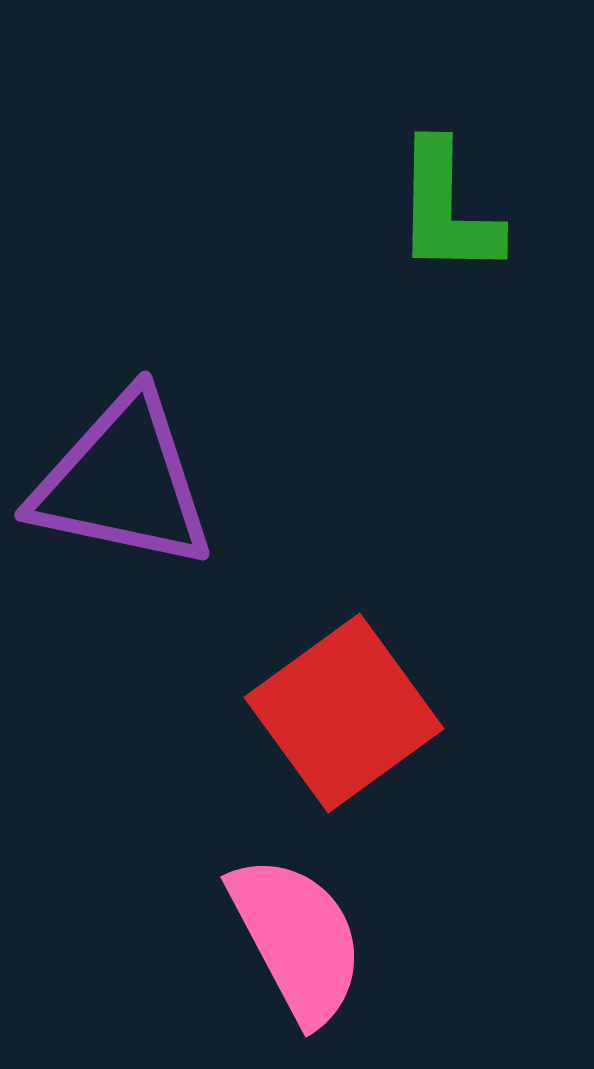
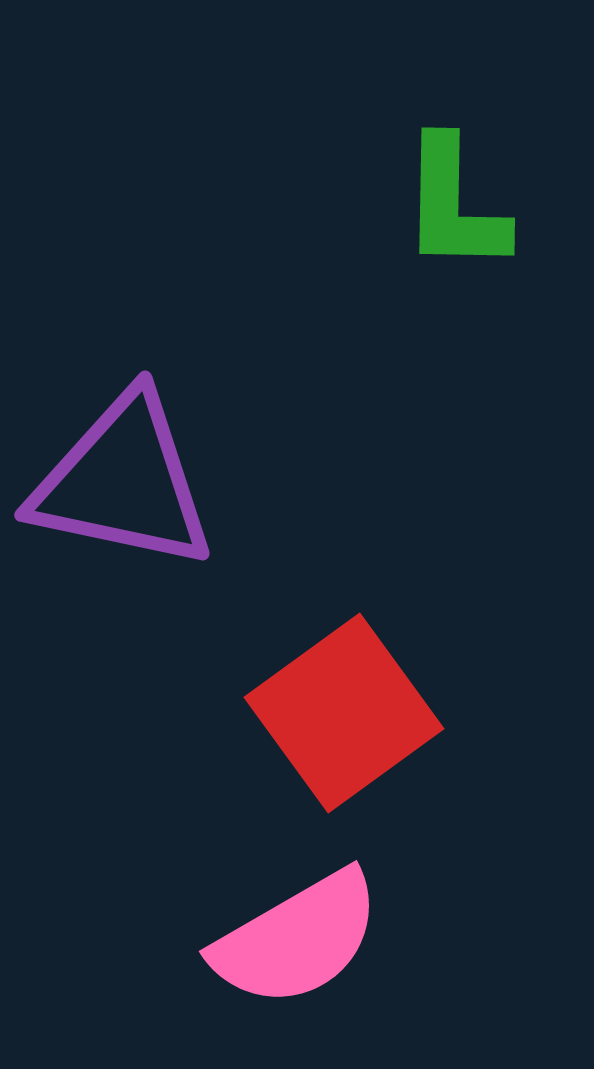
green L-shape: moved 7 px right, 4 px up
pink semicircle: rotated 88 degrees clockwise
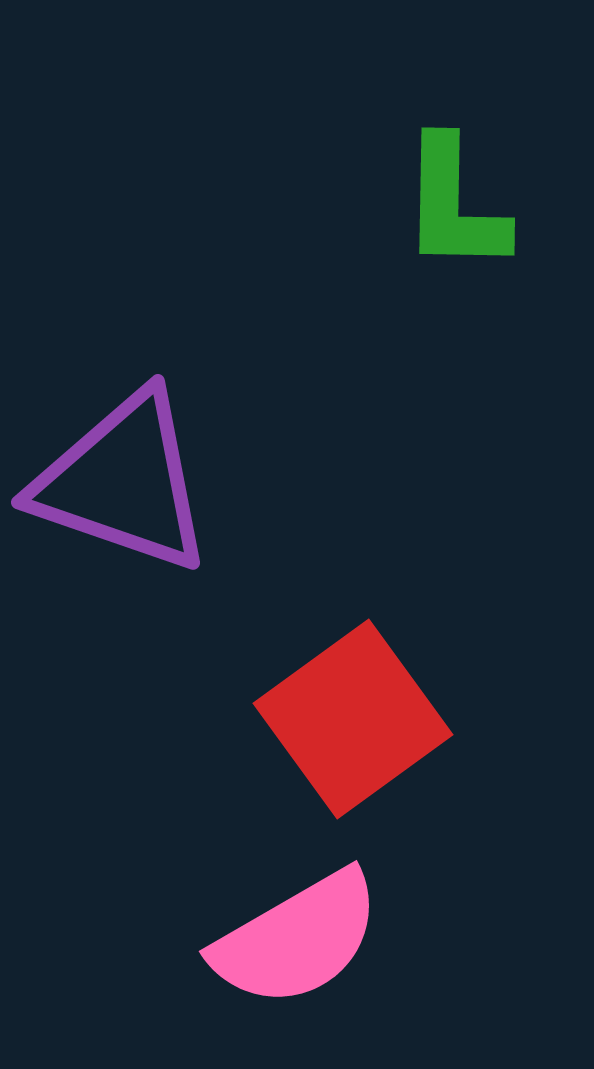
purple triangle: rotated 7 degrees clockwise
red square: moved 9 px right, 6 px down
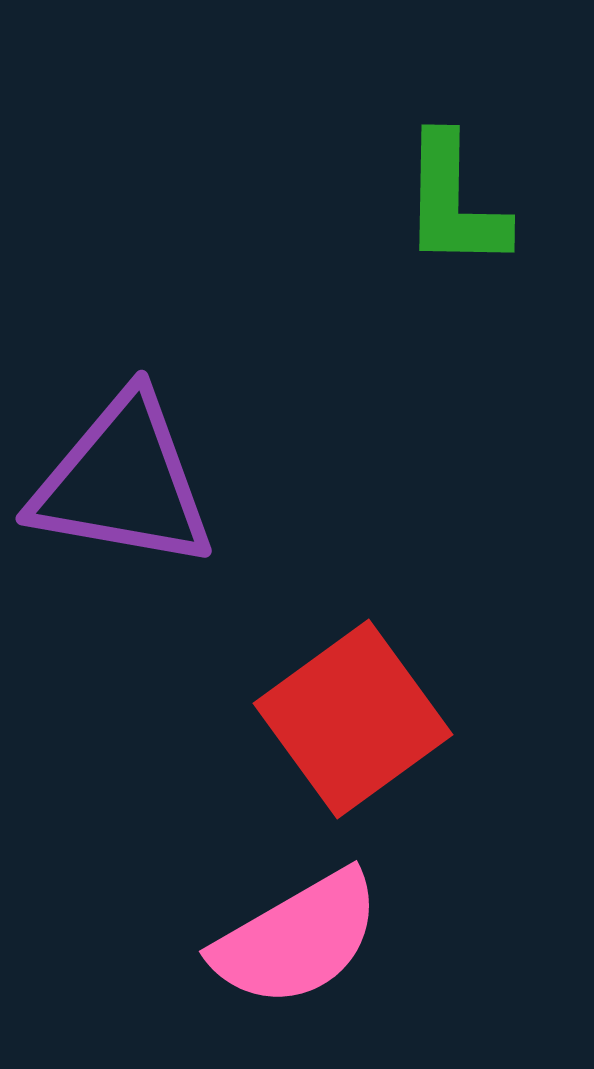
green L-shape: moved 3 px up
purple triangle: rotated 9 degrees counterclockwise
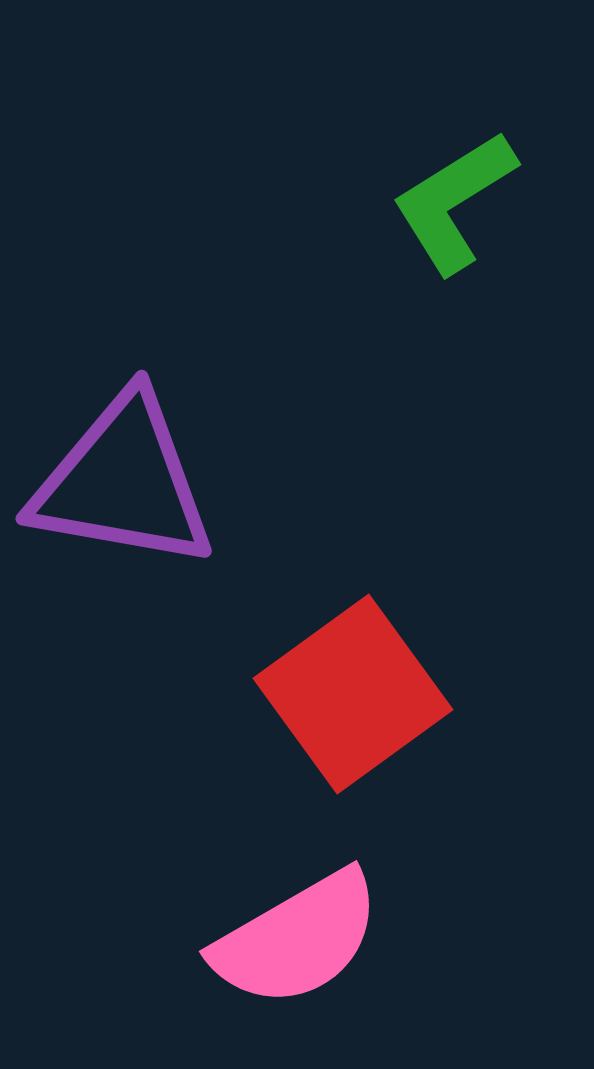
green L-shape: rotated 57 degrees clockwise
red square: moved 25 px up
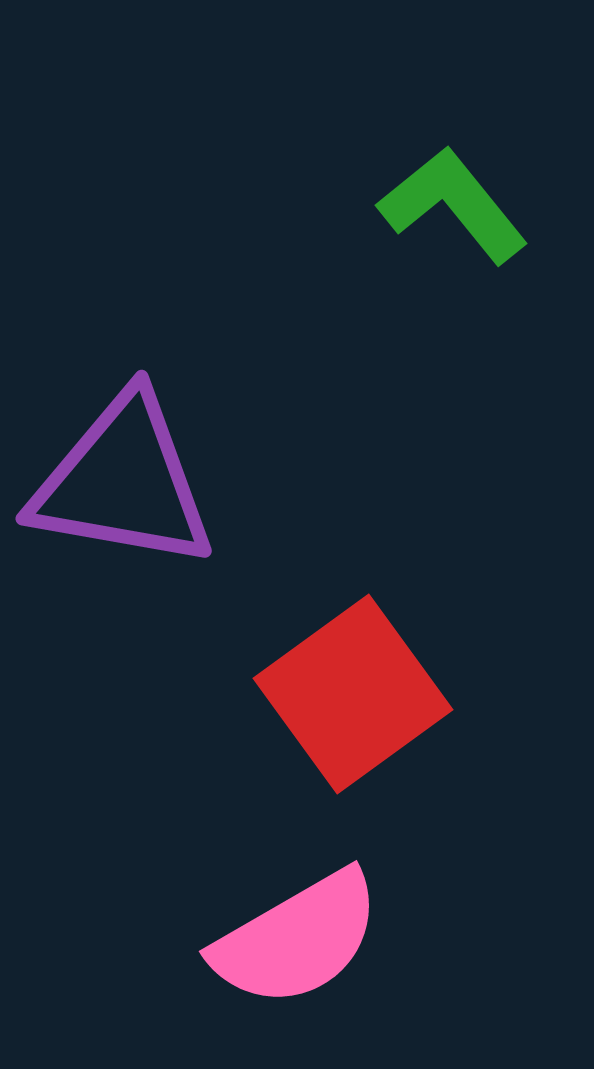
green L-shape: moved 1 px left, 3 px down; rotated 83 degrees clockwise
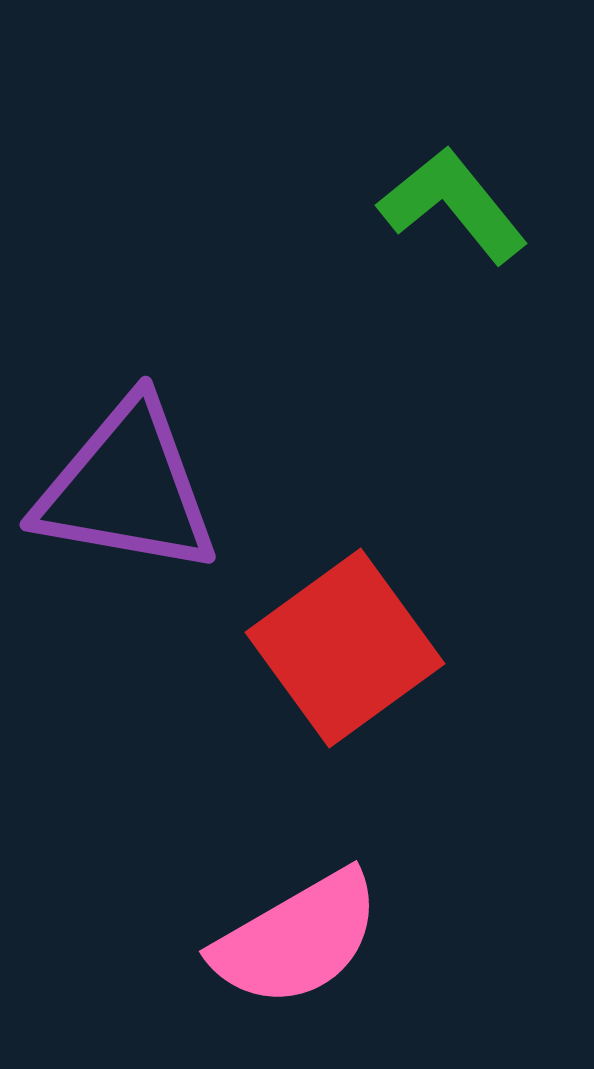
purple triangle: moved 4 px right, 6 px down
red square: moved 8 px left, 46 px up
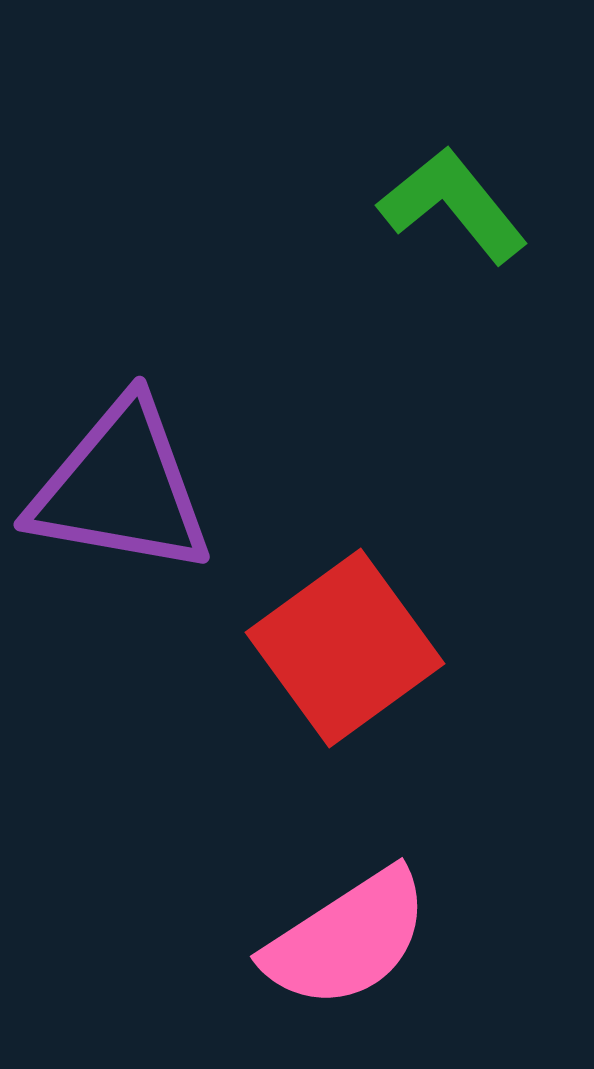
purple triangle: moved 6 px left
pink semicircle: moved 50 px right; rotated 3 degrees counterclockwise
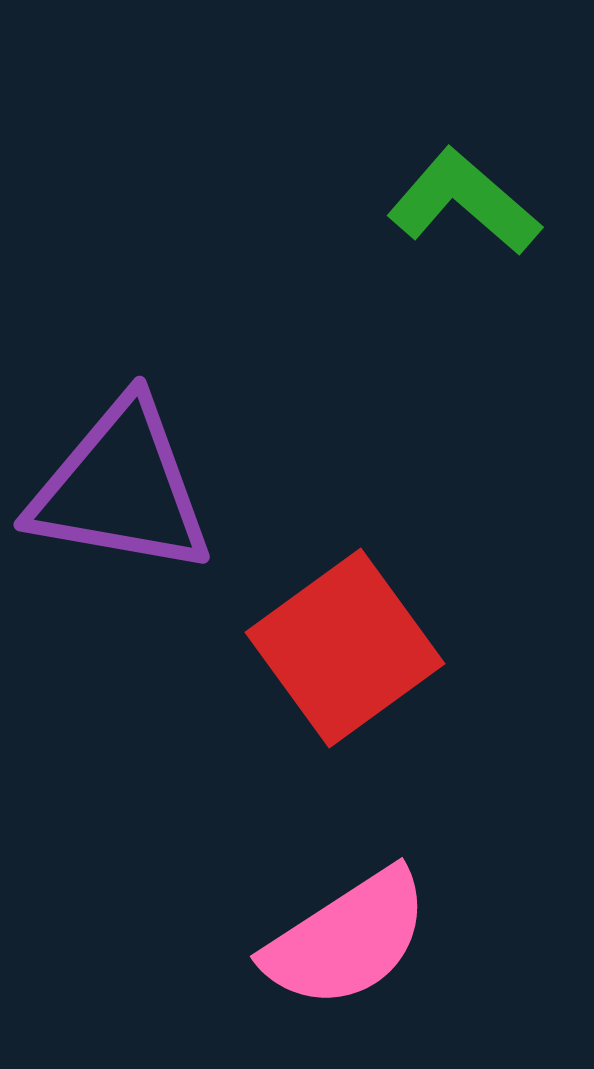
green L-shape: moved 11 px right, 3 px up; rotated 10 degrees counterclockwise
